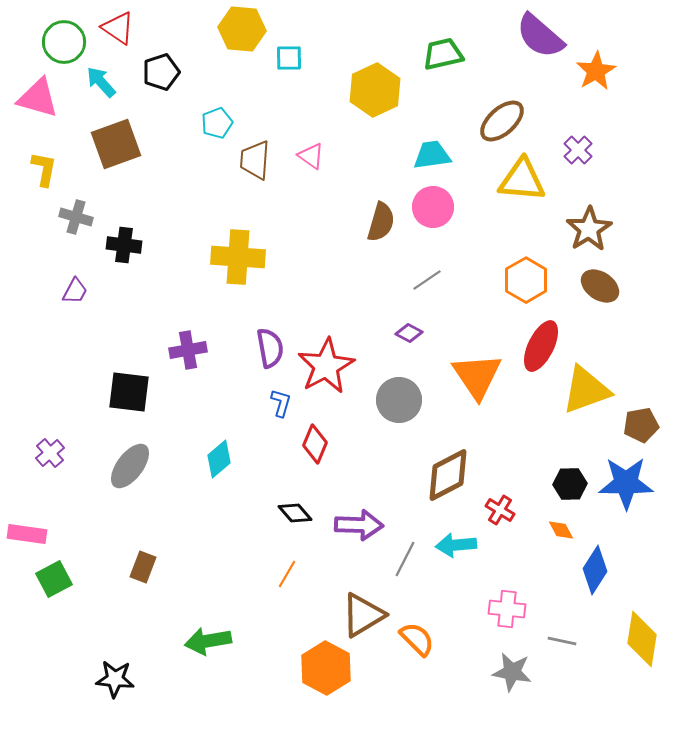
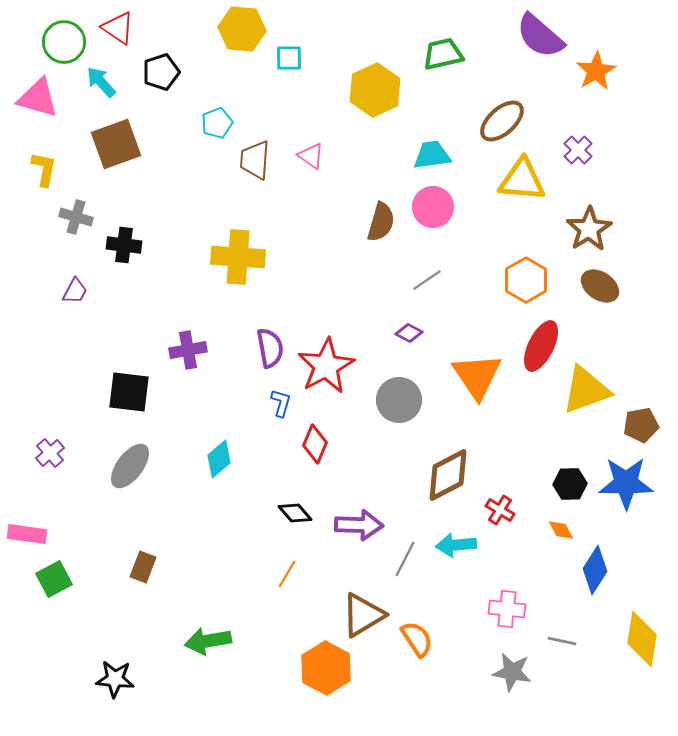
orange semicircle at (417, 639): rotated 12 degrees clockwise
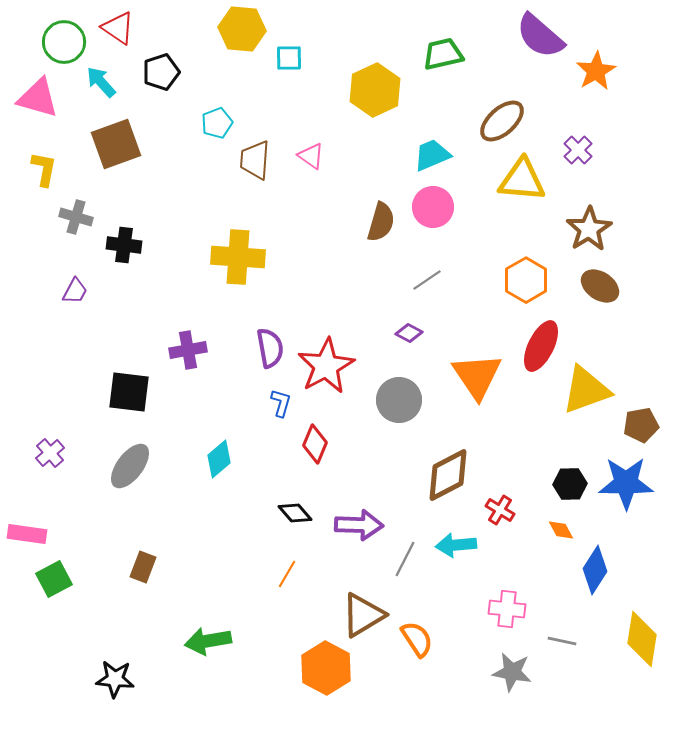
cyan trapezoid at (432, 155): rotated 15 degrees counterclockwise
